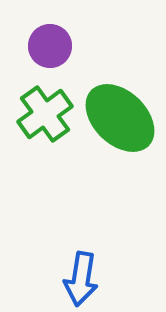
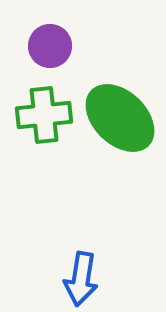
green cross: moved 1 px left, 1 px down; rotated 30 degrees clockwise
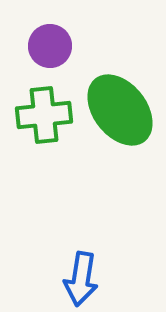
green ellipse: moved 8 px up; rotated 8 degrees clockwise
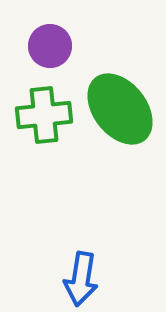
green ellipse: moved 1 px up
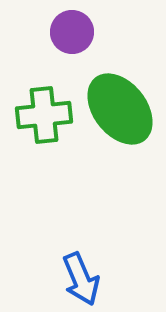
purple circle: moved 22 px right, 14 px up
blue arrow: rotated 32 degrees counterclockwise
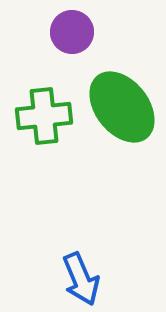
green ellipse: moved 2 px right, 2 px up
green cross: moved 1 px down
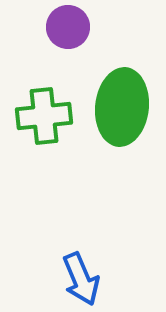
purple circle: moved 4 px left, 5 px up
green ellipse: rotated 44 degrees clockwise
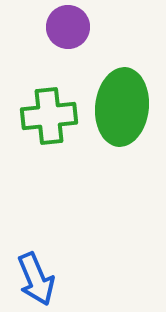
green cross: moved 5 px right
blue arrow: moved 45 px left
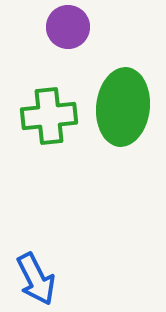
green ellipse: moved 1 px right
blue arrow: rotated 4 degrees counterclockwise
